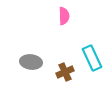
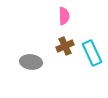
cyan rectangle: moved 5 px up
brown cross: moved 26 px up
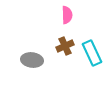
pink semicircle: moved 3 px right, 1 px up
gray ellipse: moved 1 px right, 2 px up
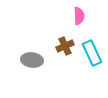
pink semicircle: moved 12 px right, 1 px down
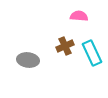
pink semicircle: rotated 84 degrees counterclockwise
gray ellipse: moved 4 px left
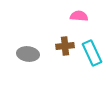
brown cross: rotated 18 degrees clockwise
gray ellipse: moved 6 px up
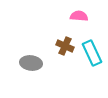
brown cross: rotated 30 degrees clockwise
gray ellipse: moved 3 px right, 9 px down
